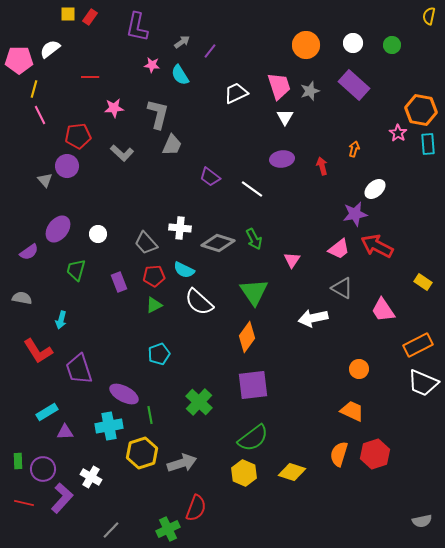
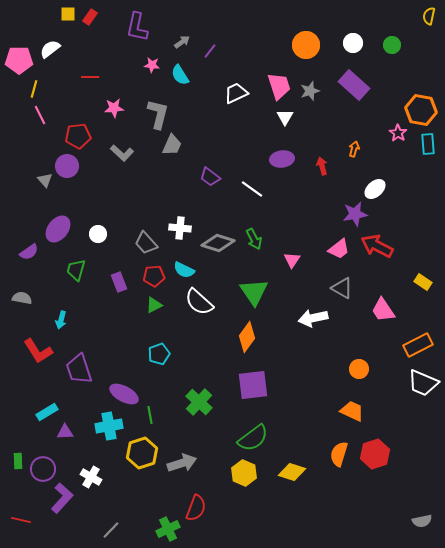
red line at (24, 503): moved 3 px left, 17 px down
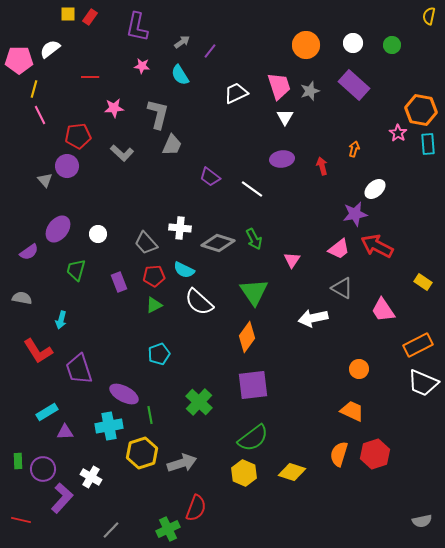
pink star at (152, 65): moved 10 px left, 1 px down
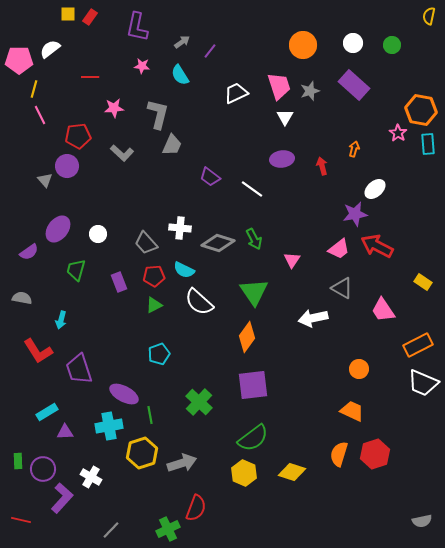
orange circle at (306, 45): moved 3 px left
